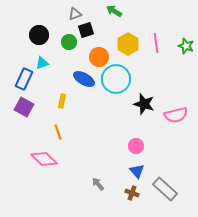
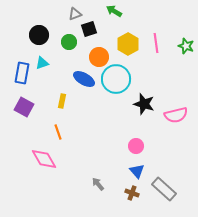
black square: moved 3 px right, 1 px up
blue rectangle: moved 2 px left, 6 px up; rotated 15 degrees counterclockwise
pink diamond: rotated 16 degrees clockwise
gray rectangle: moved 1 px left
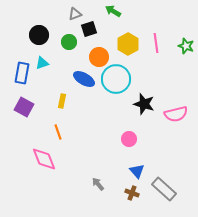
green arrow: moved 1 px left
pink semicircle: moved 1 px up
pink circle: moved 7 px left, 7 px up
pink diamond: rotated 8 degrees clockwise
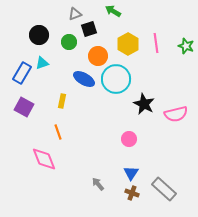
orange circle: moved 1 px left, 1 px up
blue rectangle: rotated 20 degrees clockwise
black star: rotated 10 degrees clockwise
blue triangle: moved 6 px left, 2 px down; rotated 14 degrees clockwise
